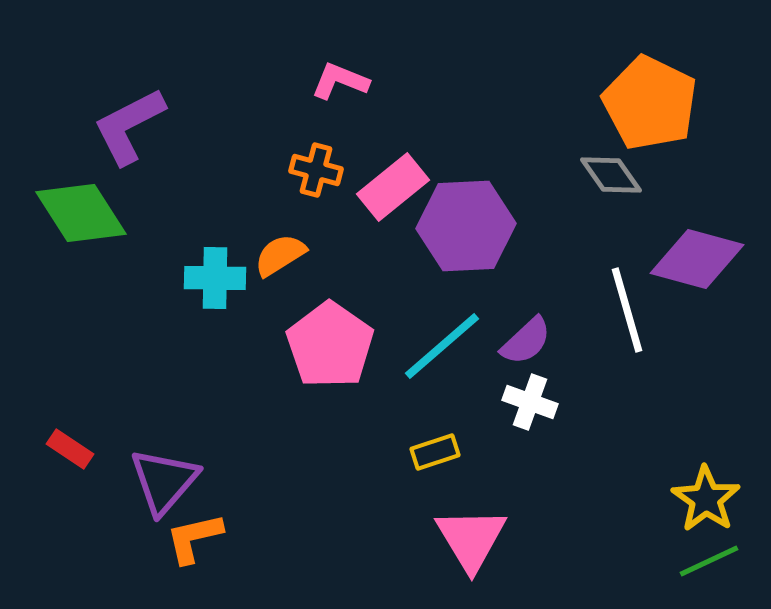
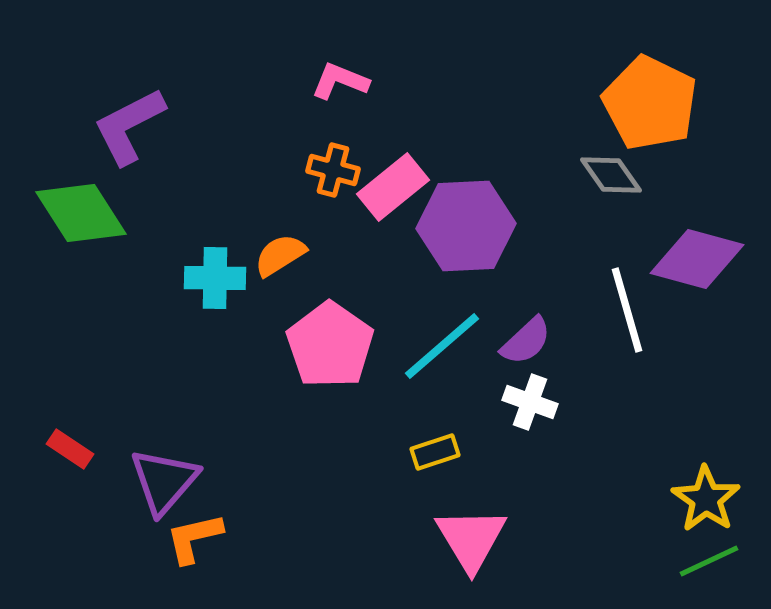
orange cross: moved 17 px right
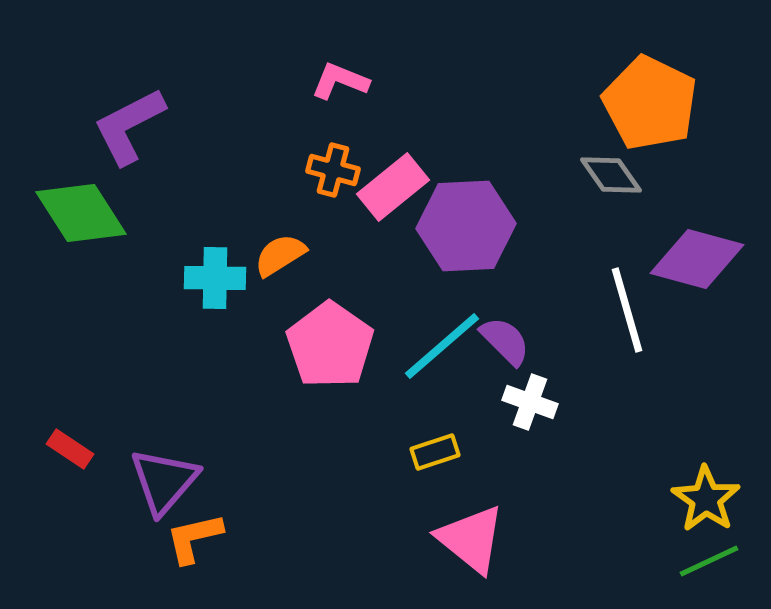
purple semicircle: moved 21 px left; rotated 92 degrees counterclockwise
pink triangle: rotated 20 degrees counterclockwise
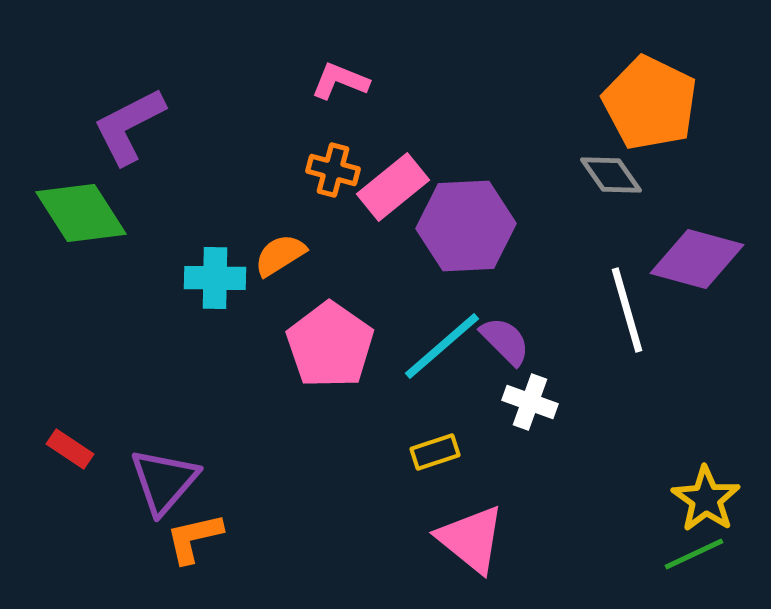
green line: moved 15 px left, 7 px up
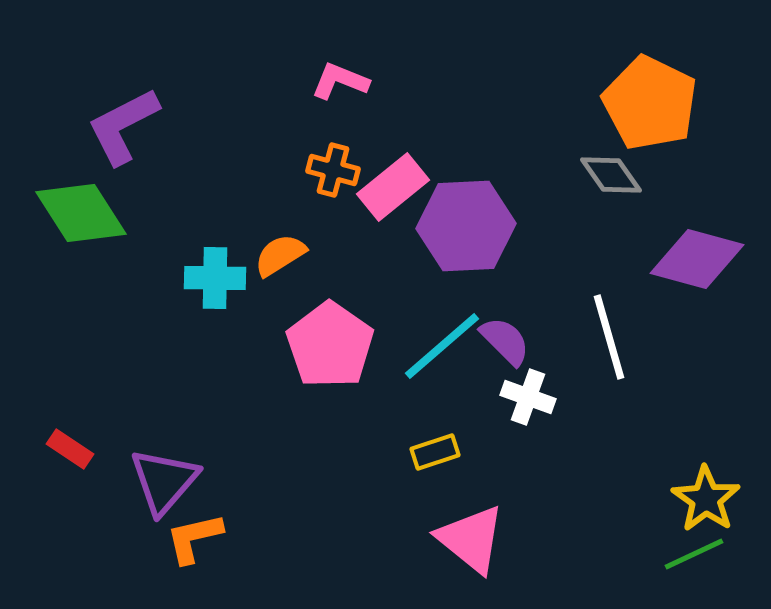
purple L-shape: moved 6 px left
white line: moved 18 px left, 27 px down
white cross: moved 2 px left, 5 px up
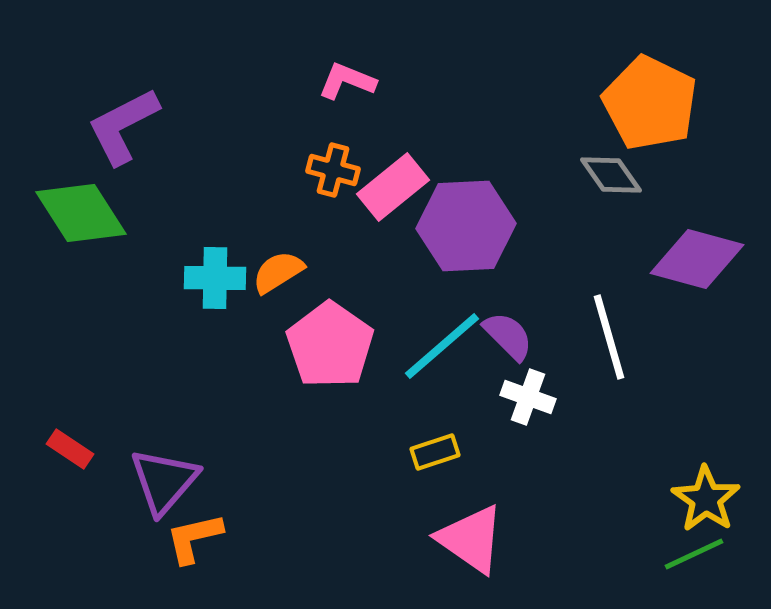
pink L-shape: moved 7 px right
orange semicircle: moved 2 px left, 17 px down
purple semicircle: moved 3 px right, 5 px up
pink triangle: rotated 4 degrees counterclockwise
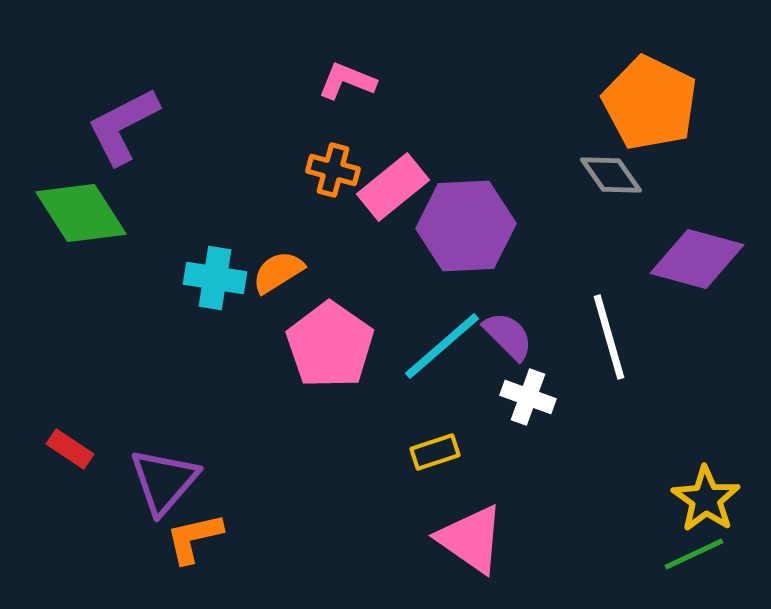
cyan cross: rotated 8 degrees clockwise
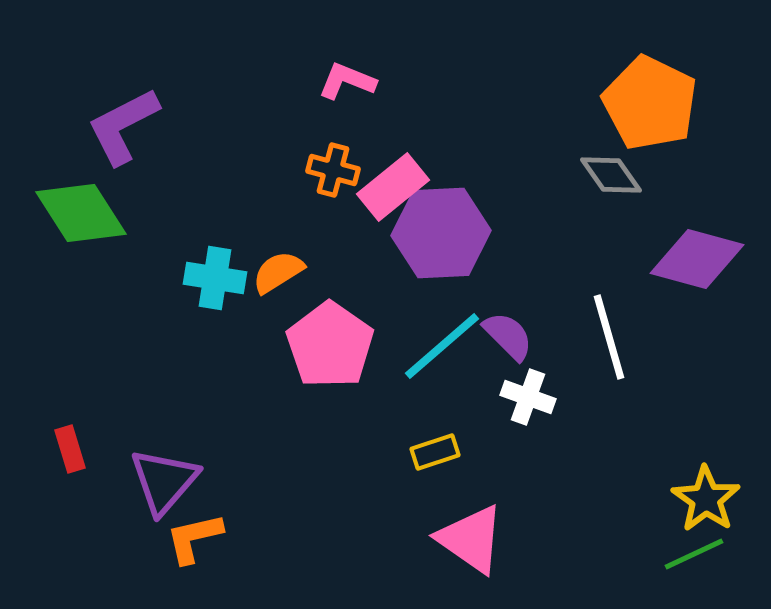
purple hexagon: moved 25 px left, 7 px down
red rectangle: rotated 39 degrees clockwise
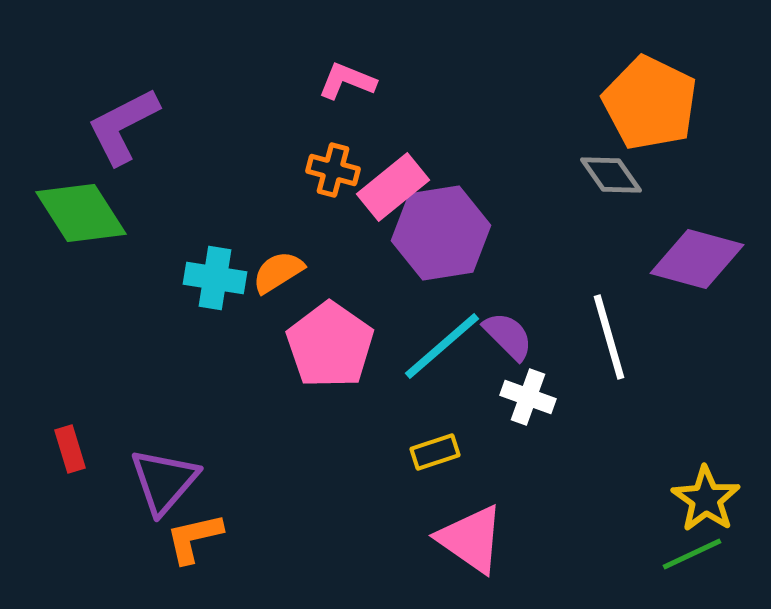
purple hexagon: rotated 6 degrees counterclockwise
green line: moved 2 px left
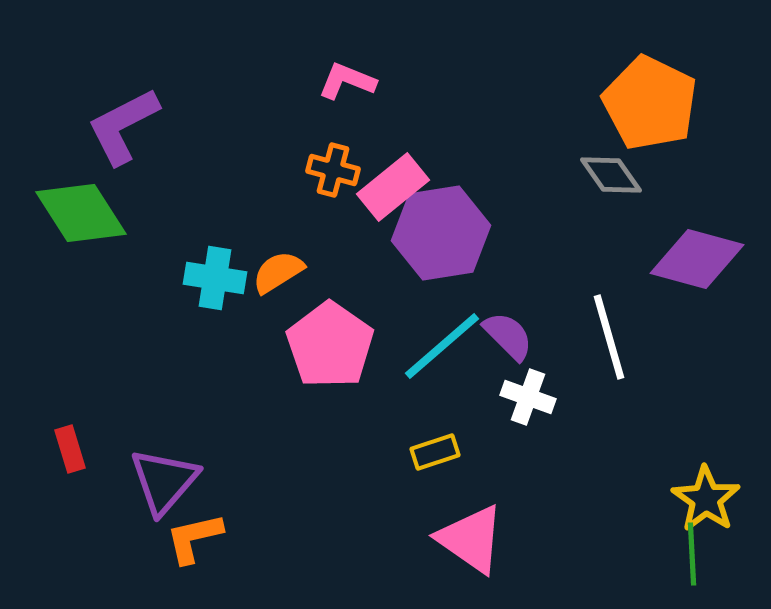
green line: rotated 68 degrees counterclockwise
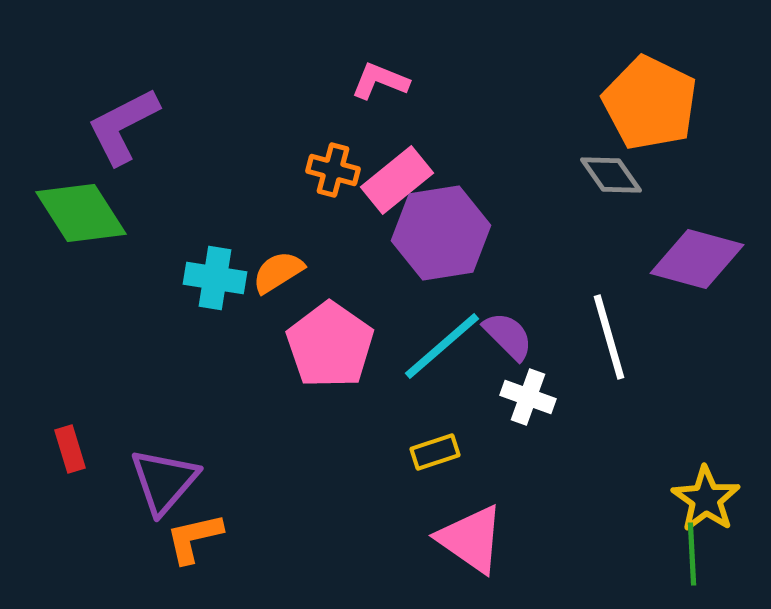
pink L-shape: moved 33 px right
pink rectangle: moved 4 px right, 7 px up
